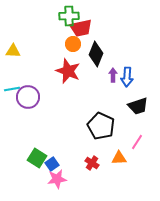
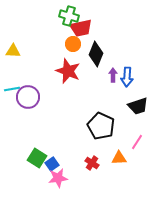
green cross: rotated 18 degrees clockwise
pink star: moved 1 px right, 1 px up
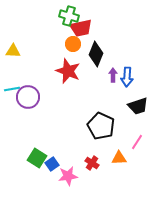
pink star: moved 10 px right, 2 px up
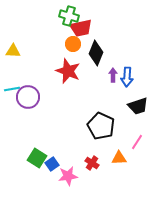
black diamond: moved 1 px up
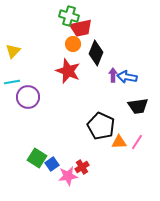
yellow triangle: rotated 49 degrees counterclockwise
blue arrow: rotated 96 degrees clockwise
cyan line: moved 7 px up
black trapezoid: rotated 10 degrees clockwise
orange triangle: moved 16 px up
red cross: moved 10 px left, 4 px down; rotated 24 degrees clockwise
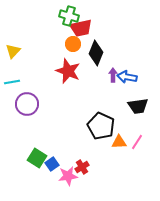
purple circle: moved 1 px left, 7 px down
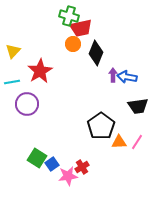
red star: moved 28 px left; rotated 20 degrees clockwise
black pentagon: rotated 12 degrees clockwise
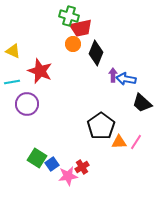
yellow triangle: rotated 49 degrees counterclockwise
red star: rotated 20 degrees counterclockwise
blue arrow: moved 1 px left, 2 px down
black trapezoid: moved 4 px right, 3 px up; rotated 50 degrees clockwise
pink line: moved 1 px left
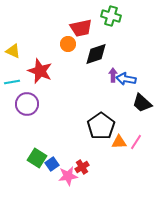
green cross: moved 42 px right
orange circle: moved 5 px left
black diamond: moved 1 px down; rotated 50 degrees clockwise
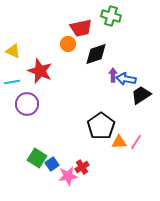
black trapezoid: moved 1 px left, 8 px up; rotated 105 degrees clockwise
